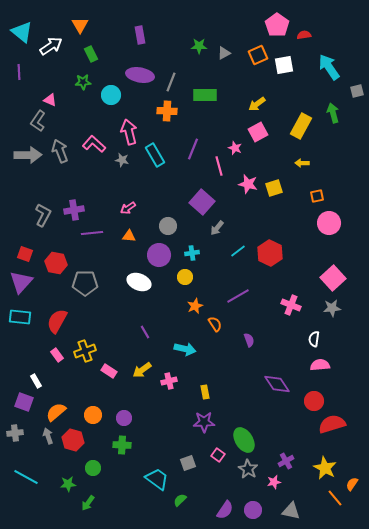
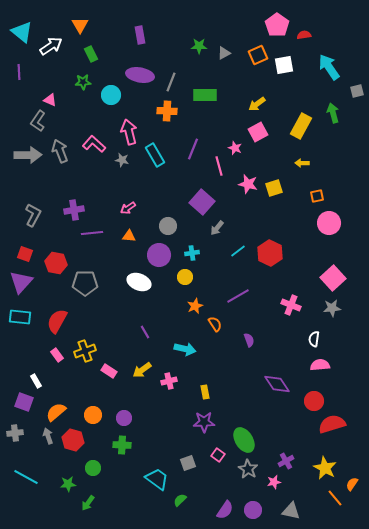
gray L-shape at (43, 215): moved 10 px left
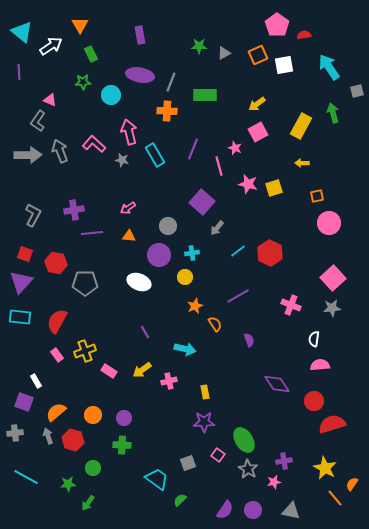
purple cross at (286, 461): moved 2 px left; rotated 21 degrees clockwise
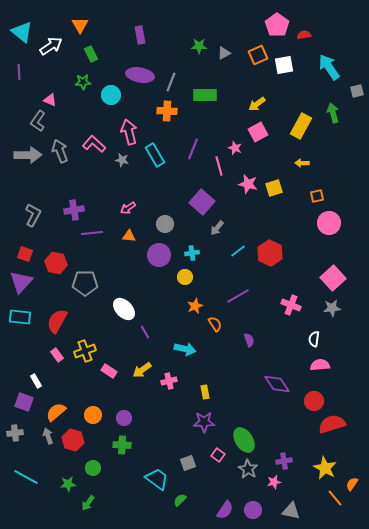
gray circle at (168, 226): moved 3 px left, 2 px up
white ellipse at (139, 282): moved 15 px left, 27 px down; rotated 25 degrees clockwise
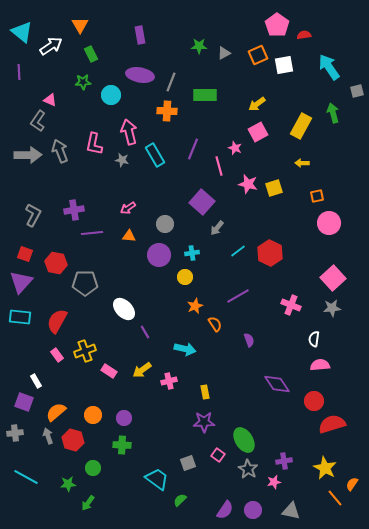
pink L-shape at (94, 144): rotated 120 degrees counterclockwise
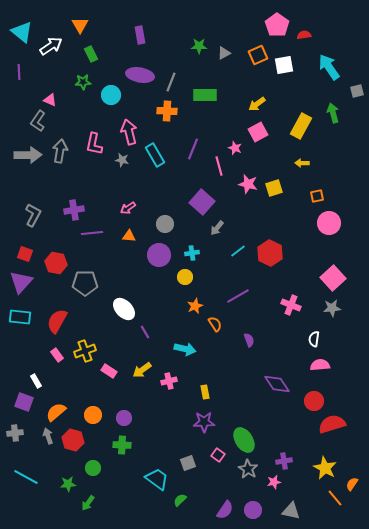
gray arrow at (60, 151): rotated 30 degrees clockwise
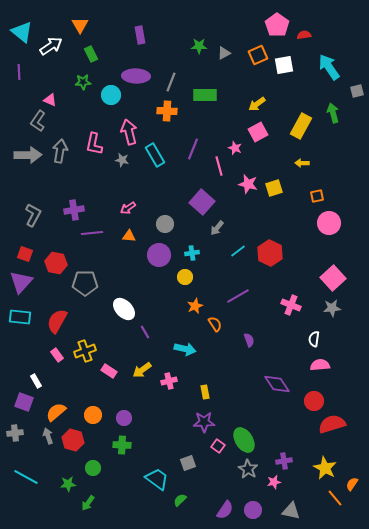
purple ellipse at (140, 75): moved 4 px left, 1 px down; rotated 8 degrees counterclockwise
pink square at (218, 455): moved 9 px up
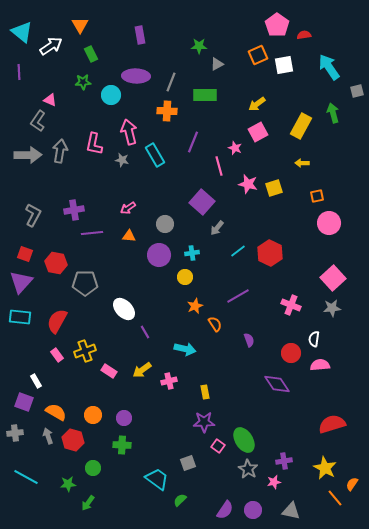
gray triangle at (224, 53): moved 7 px left, 11 px down
purple line at (193, 149): moved 7 px up
red circle at (314, 401): moved 23 px left, 48 px up
orange semicircle at (56, 412): rotated 70 degrees clockwise
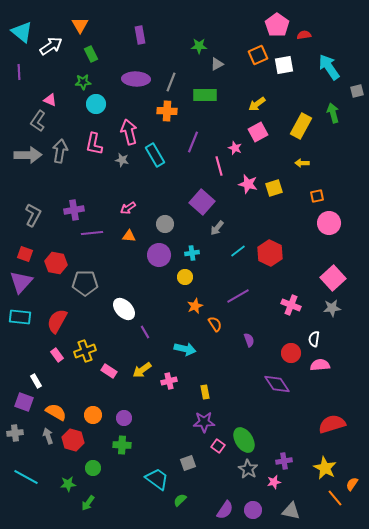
purple ellipse at (136, 76): moved 3 px down
cyan circle at (111, 95): moved 15 px left, 9 px down
